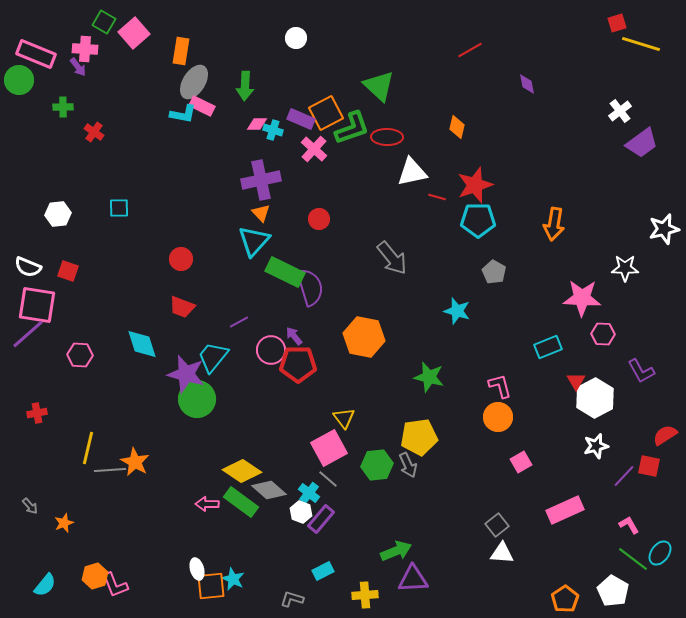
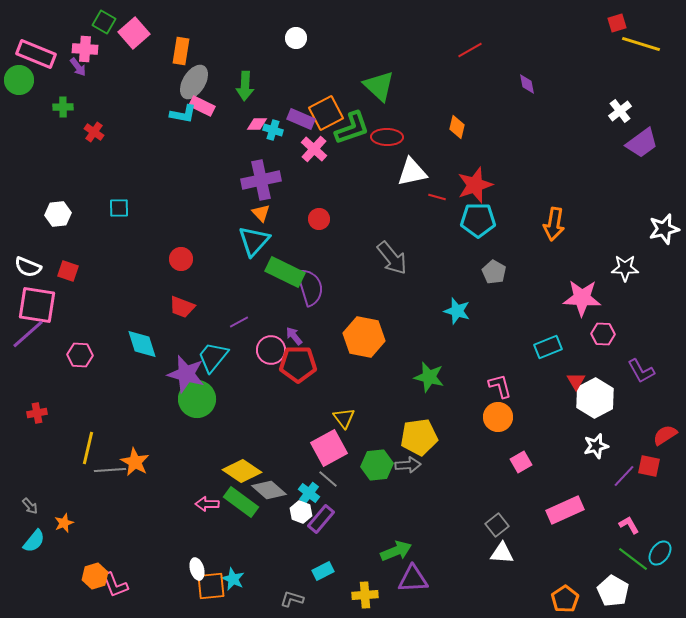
gray arrow at (408, 465): rotated 70 degrees counterclockwise
cyan semicircle at (45, 585): moved 11 px left, 44 px up
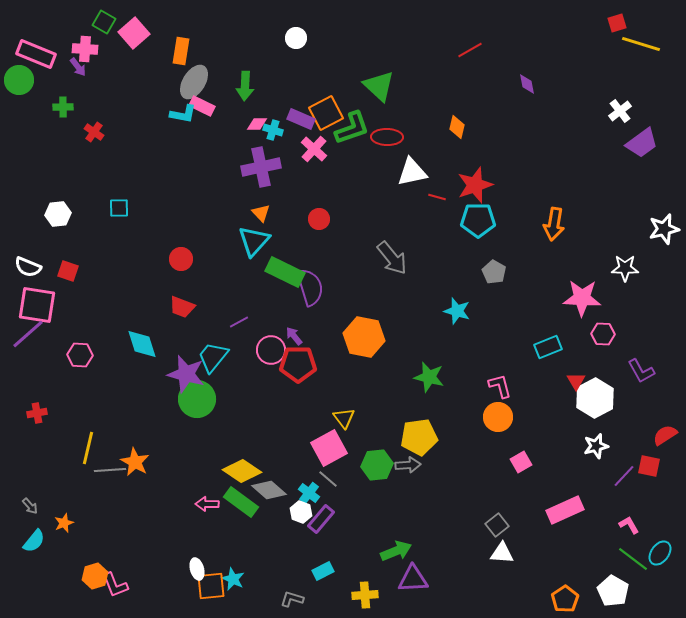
purple cross at (261, 180): moved 13 px up
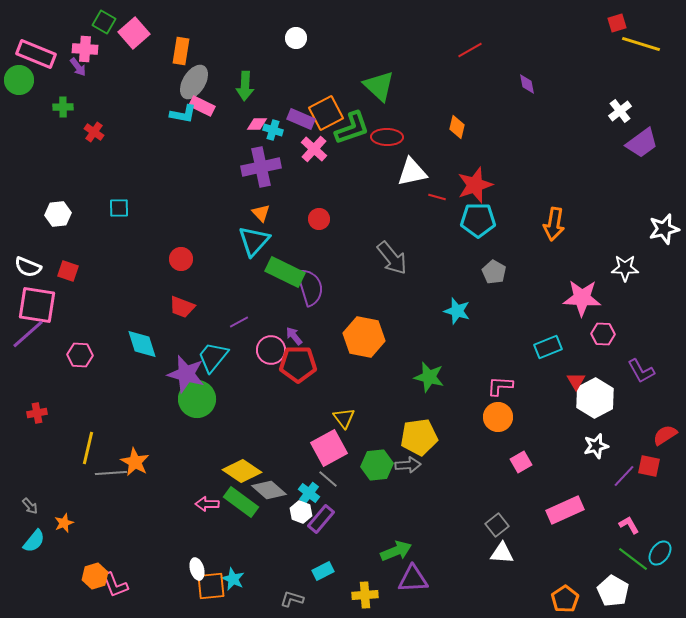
pink L-shape at (500, 386): rotated 72 degrees counterclockwise
gray line at (110, 470): moved 1 px right, 3 px down
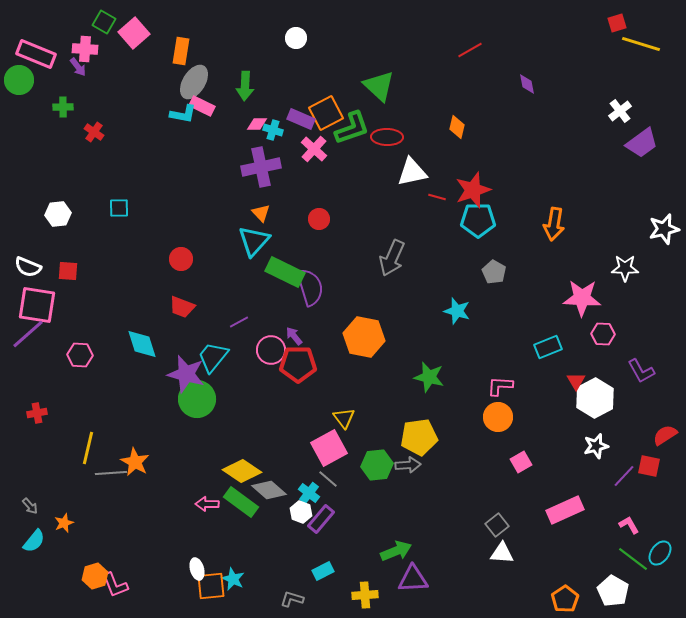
red star at (475, 185): moved 2 px left, 5 px down
gray arrow at (392, 258): rotated 63 degrees clockwise
red square at (68, 271): rotated 15 degrees counterclockwise
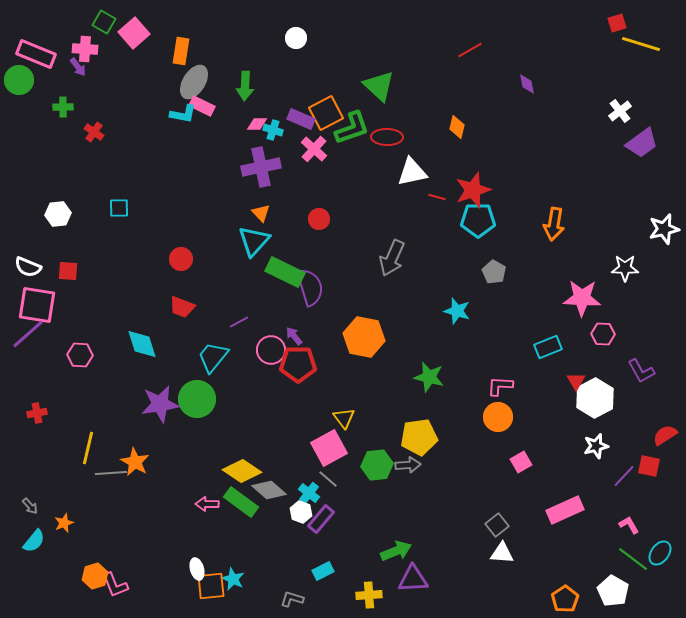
purple star at (186, 374): moved 26 px left, 30 px down; rotated 24 degrees counterclockwise
yellow cross at (365, 595): moved 4 px right
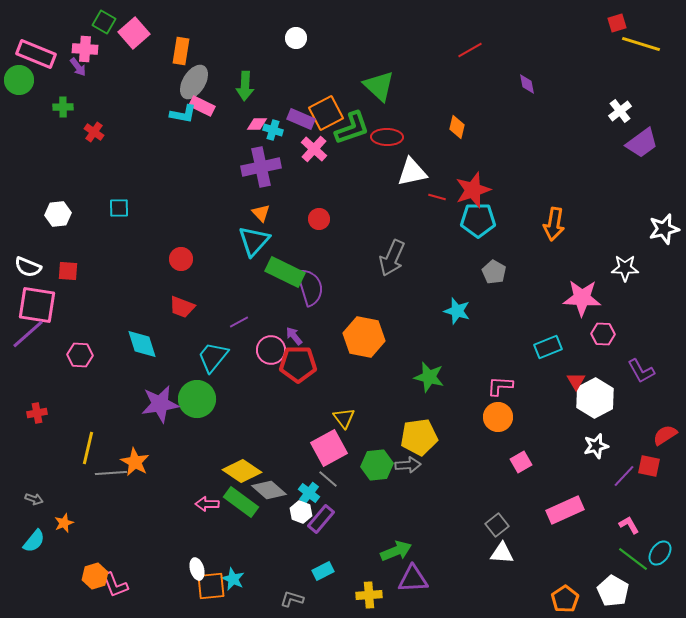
gray arrow at (30, 506): moved 4 px right, 7 px up; rotated 30 degrees counterclockwise
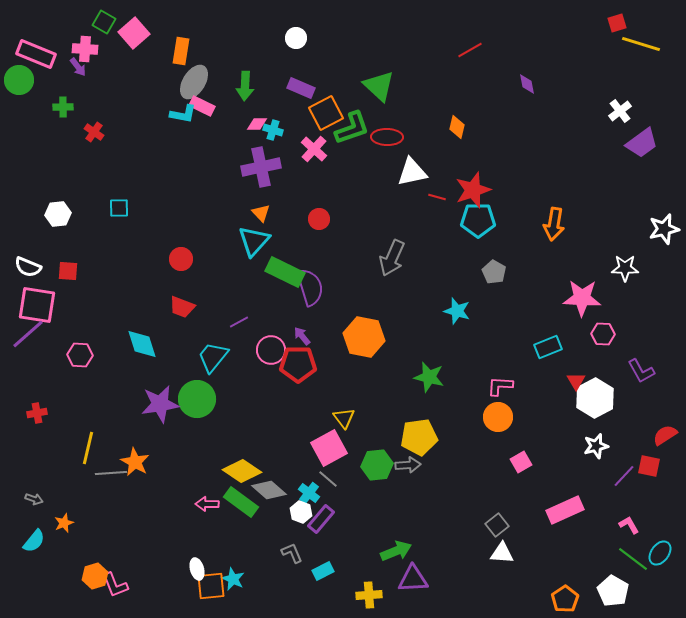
purple rectangle at (301, 119): moved 31 px up
purple arrow at (294, 336): moved 8 px right
gray L-shape at (292, 599): moved 46 px up; rotated 50 degrees clockwise
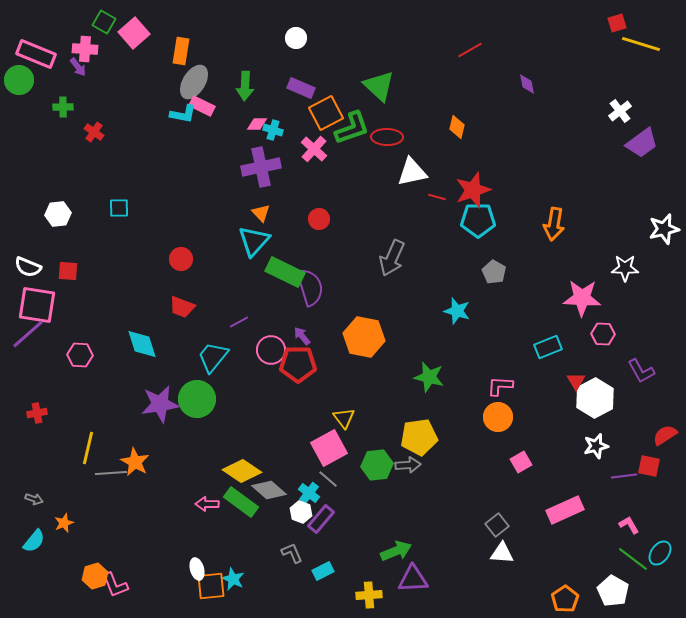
purple line at (624, 476): rotated 40 degrees clockwise
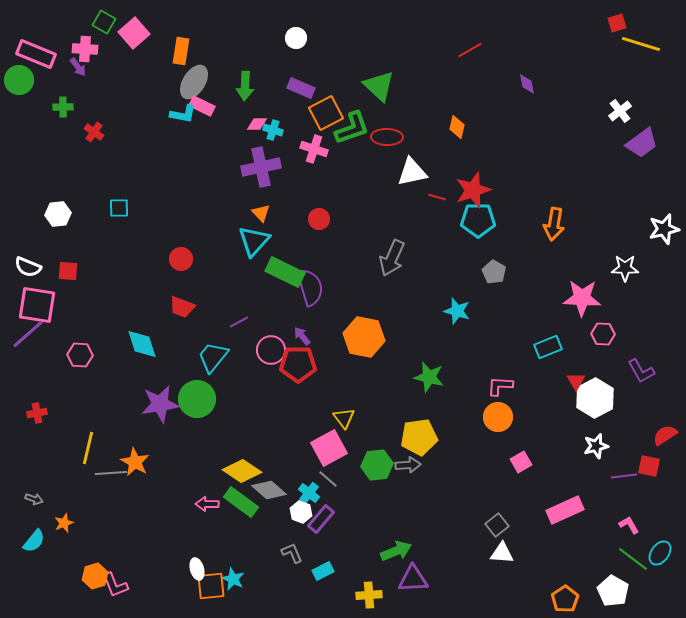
pink cross at (314, 149): rotated 24 degrees counterclockwise
